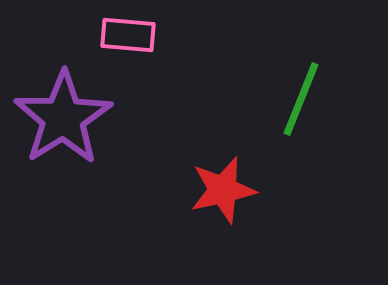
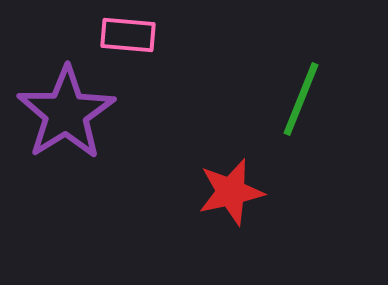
purple star: moved 3 px right, 5 px up
red star: moved 8 px right, 2 px down
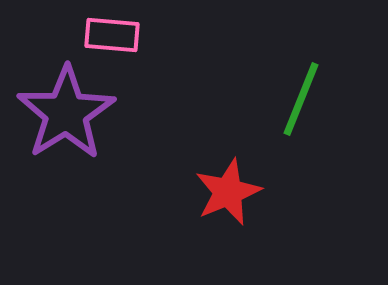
pink rectangle: moved 16 px left
red star: moved 3 px left; rotated 10 degrees counterclockwise
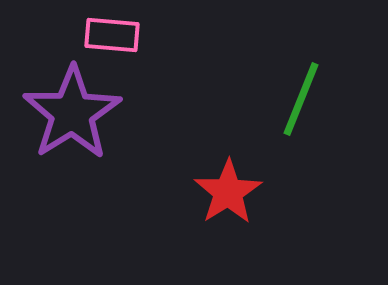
purple star: moved 6 px right
red star: rotated 10 degrees counterclockwise
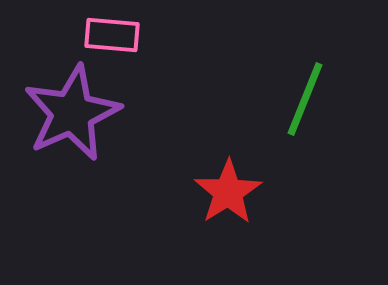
green line: moved 4 px right
purple star: rotated 8 degrees clockwise
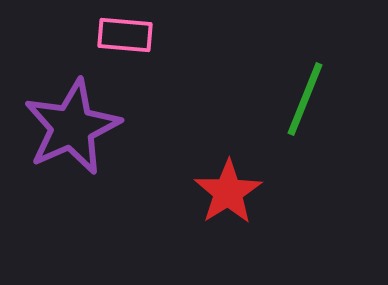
pink rectangle: moved 13 px right
purple star: moved 14 px down
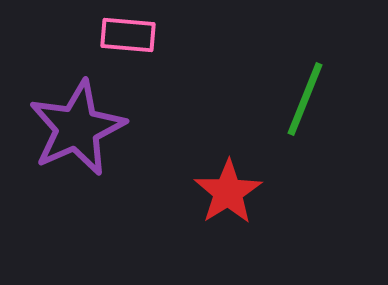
pink rectangle: moved 3 px right
purple star: moved 5 px right, 1 px down
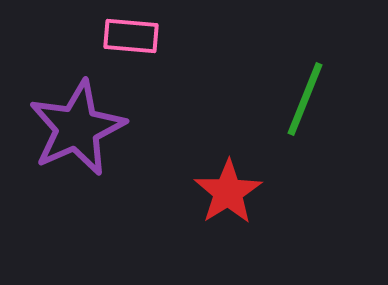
pink rectangle: moved 3 px right, 1 px down
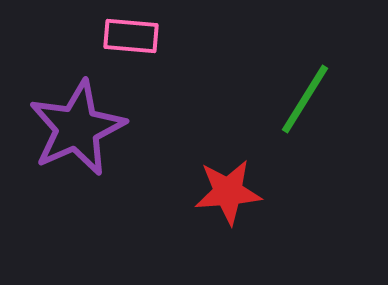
green line: rotated 10 degrees clockwise
red star: rotated 28 degrees clockwise
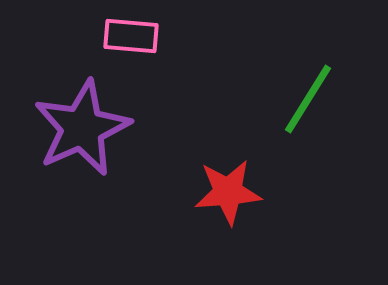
green line: moved 3 px right
purple star: moved 5 px right
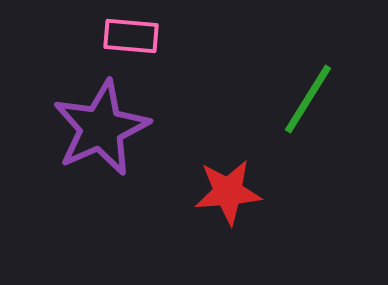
purple star: moved 19 px right
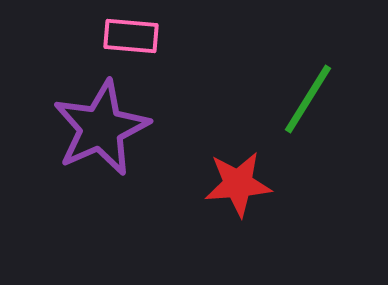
red star: moved 10 px right, 8 px up
